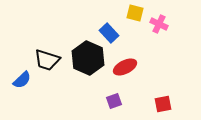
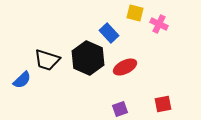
purple square: moved 6 px right, 8 px down
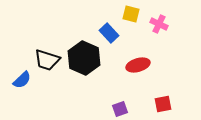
yellow square: moved 4 px left, 1 px down
black hexagon: moved 4 px left
red ellipse: moved 13 px right, 2 px up; rotated 10 degrees clockwise
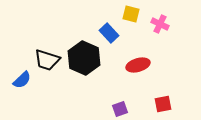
pink cross: moved 1 px right
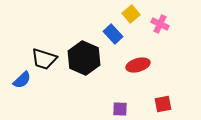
yellow square: rotated 36 degrees clockwise
blue rectangle: moved 4 px right, 1 px down
black trapezoid: moved 3 px left, 1 px up
purple square: rotated 21 degrees clockwise
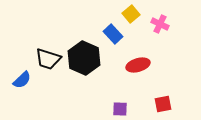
black trapezoid: moved 4 px right
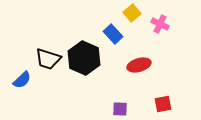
yellow square: moved 1 px right, 1 px up
red ellipse: moved 1 px right
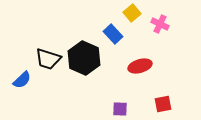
red ellipse: moved 1 px right, 1 px down
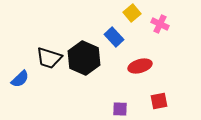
blue rectangle: moved 1 px right, 3 px down
black trapezoid: moved 1 px right, 1 px up
blue semicircle: moved 2 px left, 1 px up
red square: moved 4 px left, 3 px up
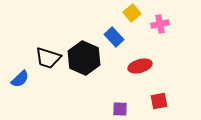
pink cross: rotated 36 degrees counterclockwise
black trapezoid: moved 1 px left
